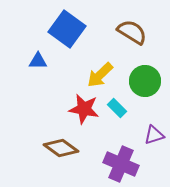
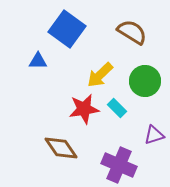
red star: rotated 20 degrees counterclockwise
brown diamond: rotated 20 degrees clockwise
purple cross: moved 2 px left, 1 px down
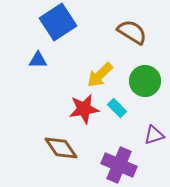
blue square: moved 9 px left, 7 px up; rotated 21 degrees clockwise
blue triangle: moved 1 px up
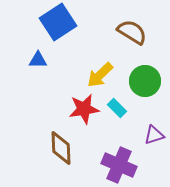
brown diamond: rotated 32 degrees clockwise
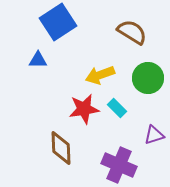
yellow arrow: rotated 24 degrees clockwise
green circle: moved 3 px right, 3 px up
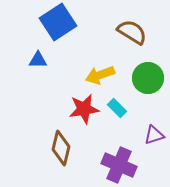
brown diamond: rotated 16 degrees clockwise
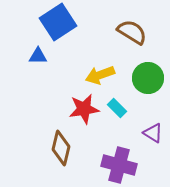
blue triangle: moved 4 px up
purple triangle: moved 1 px left, 2 px up; rotated 50 degrees clockwise
purple cross: rotated 8 degrees counterclockwise
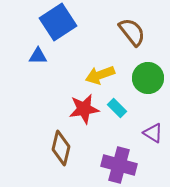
brown semicircle: rotated 20 degrees clockwise
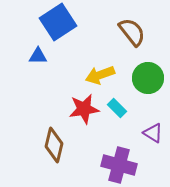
brown diamond: moved 7 px left, 3 px up
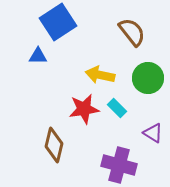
yellow arrow: rotated 32 degrees clockwise
